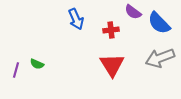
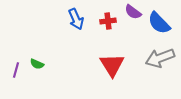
red cross: moved 3 px left, 9 px up
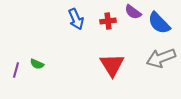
gray arrow: moved 1 px right
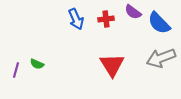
red cross: moved 2 px left, 2 px up
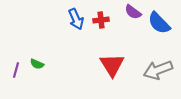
red cross: moved 5 px left, 1 px down
gray arrow: moved 3 px left, 12 px down
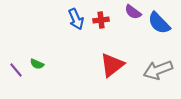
red triangle: rotated 24 degrees clockwise
purple line: rotated 56 degrees counterclockwise
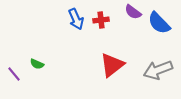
purple line: moved 2 px left, 4 px down
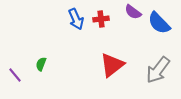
red cross: moved 1 px up
green semicircle: moved 4 px right; rotated 88 degrees clockwise
gray arrow: rotated 32 degrees counterclockwise
purple line: moved 1 px right, 1 px down
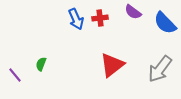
red cross: moved 1 px left, 1 px up
blue semicircle: moved 6 px right
gray arrow: moved 2 px right, 1 px up
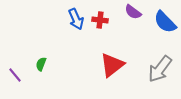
red cross: moved 2 px down; rotated 14 degrees clockwise
blue semicircle: moved 1 px up
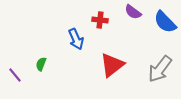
blue arrow: moved 20 px down
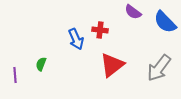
red cross: moved 10 px down
gray arrow: moved 1 px left, 1 px up
purple line: rotated 35 degrees clockwise
